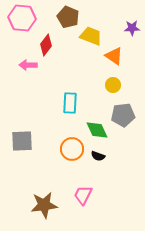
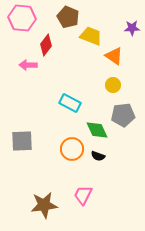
cyan rectangle: rotated 65 degrees counterclockwise
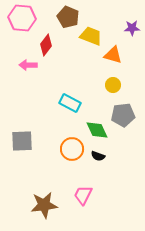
orange triangle: moved 1 px left, 1 px up; rotated 18 degrees counterclockwise
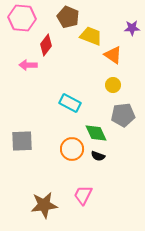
orange triangle: rotated 18 degrees clockwise
green diamond: moved 1 px left, 3 px down
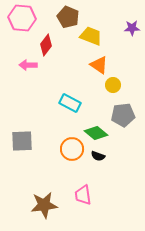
orange triangle: moved 14 px left, 10 px down
green diamond: rotated 25 degrees counterclockwise
pink trapezoid: rotated 35 degrees counterclockwise
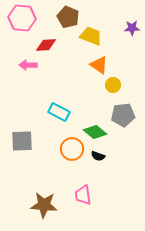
red diamond: rotated 50 degrees clockwise
cyan rectangle: moved 11 px left, 9 px down
green diamond: moved 1 px left, 1 px up
brown star: rotated 12 degrees clockwise
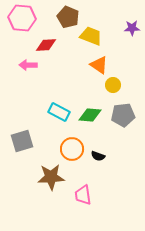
green diamond: moved 5 px left, 17 px up; rotated 35 degrees counterclockwise
gray square: rotated 15 degrees counterclockwise
brown star: moved 7 px right, 28 px up; rotated 8 degrees counterclockwise
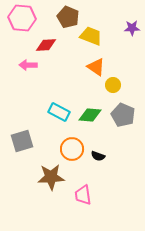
orange triangle: moved 3 px left, 2 px down
gray pentagon: rotated 30 degrees clockwise
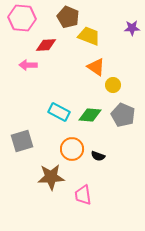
yellow trapezoid: moved 2 px left
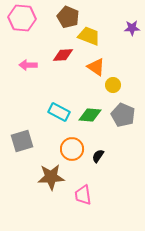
red diamond: moved 17 px right, 10 px down
black semicircle: rotated 104 degrees clockwise
